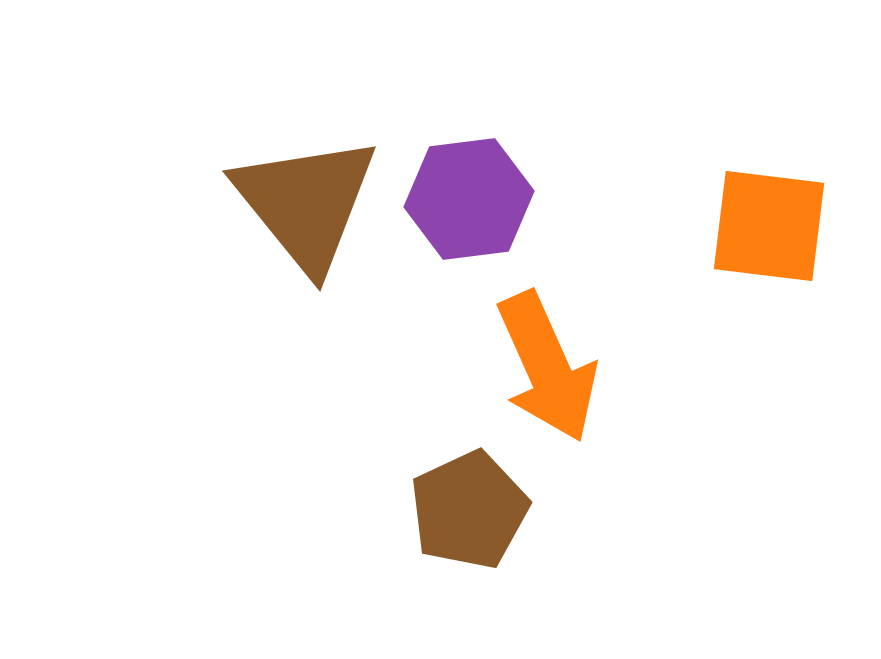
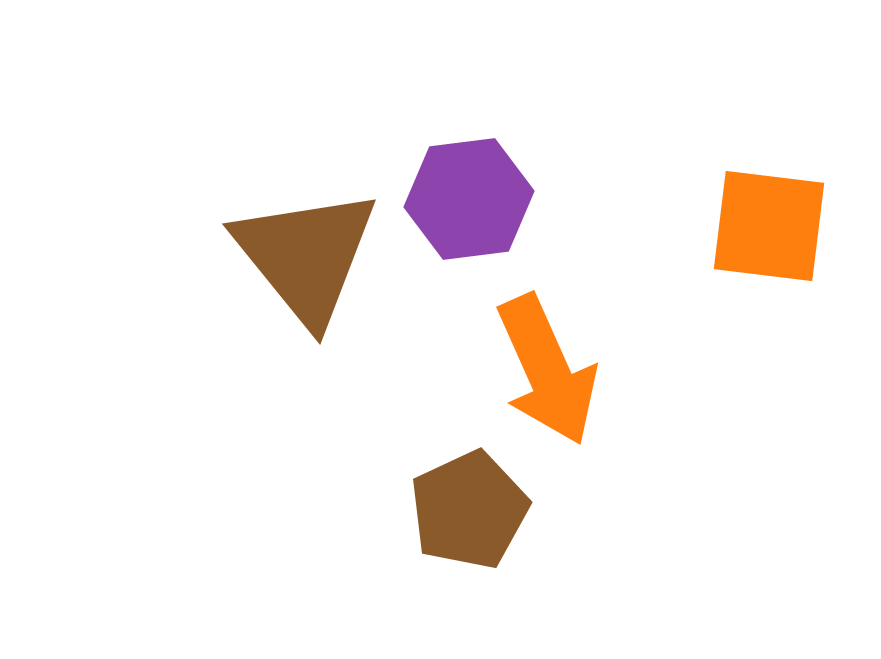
brown triangle: moved 53 px down
orange arrow: moved 3 px down
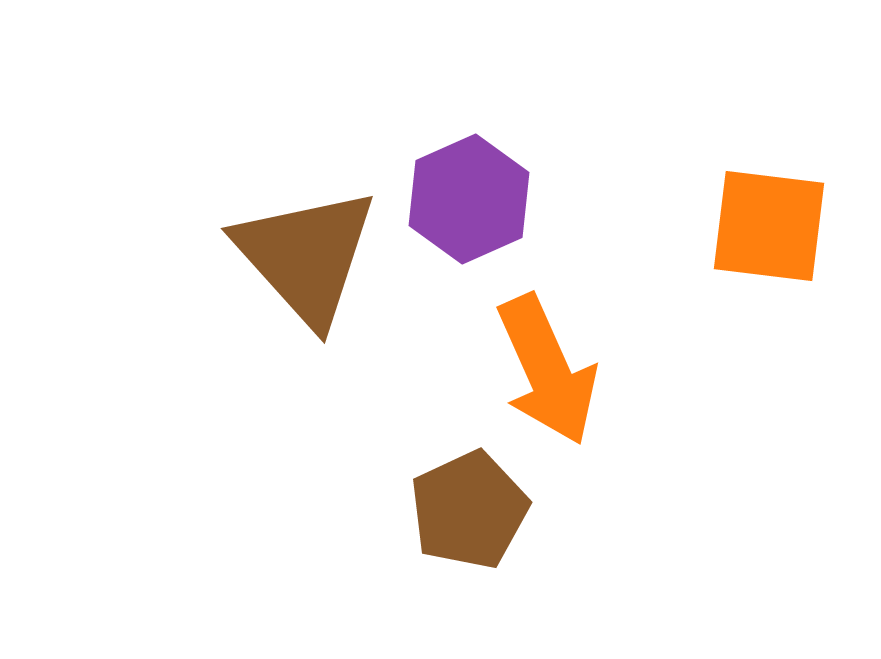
purple hexagon: rotated 17 degrees counterclockwise
brown triangle: rotated 3 degrees counterclockwise
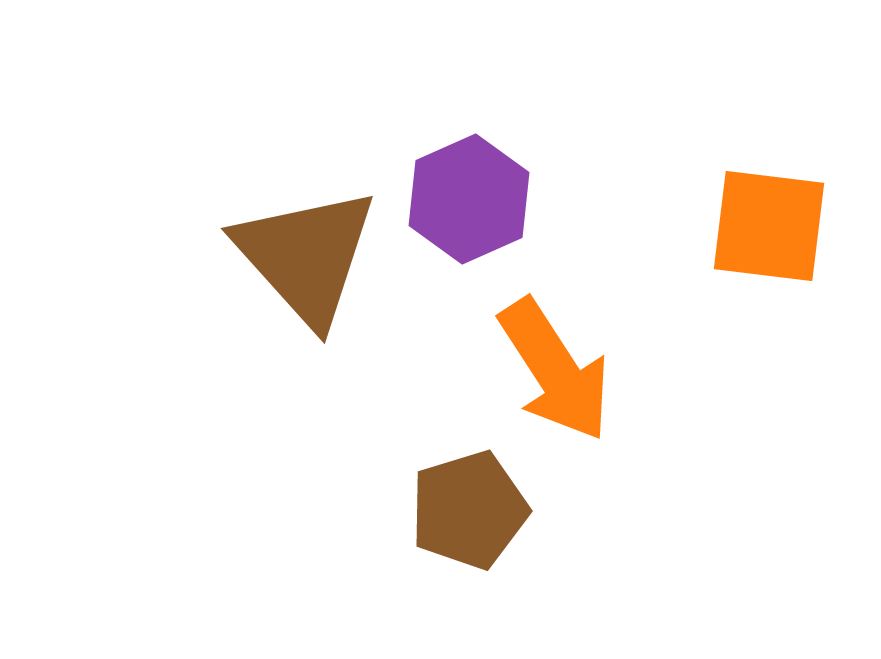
orange arrow: moved 8 px right; rotated 9 degrees counterclockwise
brown pentagon: rotated 8 degrees clockwise
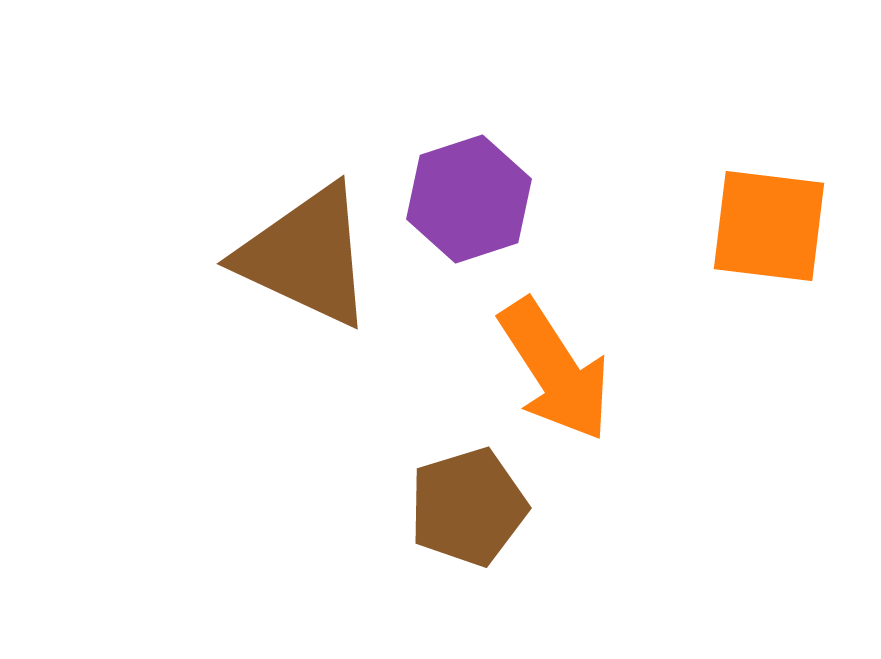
purple hexagon: rotated 6 degrees clockwise
brown triangle: rotated 23 degrees counterclockwise
brown pentagon: moved 1 px left, 3 px up
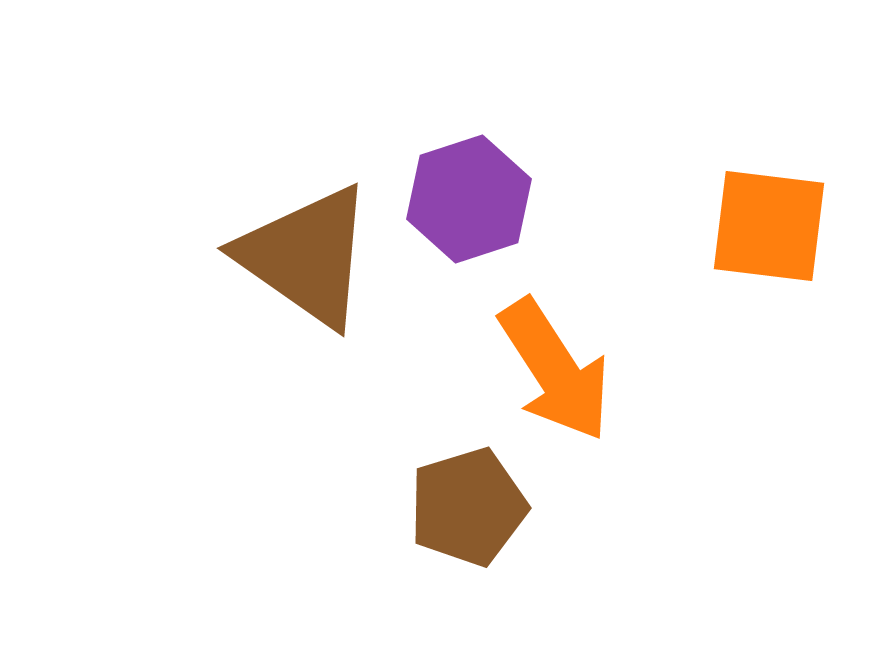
brown triangle: rotated 10 degrees clockwise
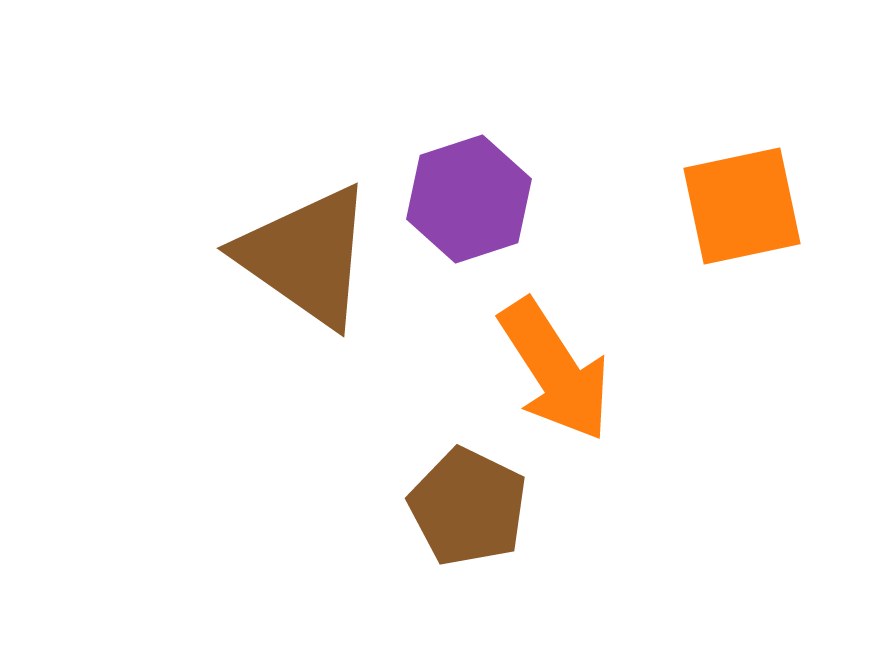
orange square: moved 27 px left, 20 px up; rotated 19 degrees counterclockwise
brown pentagon: rotated 29 degrees counterclockwise
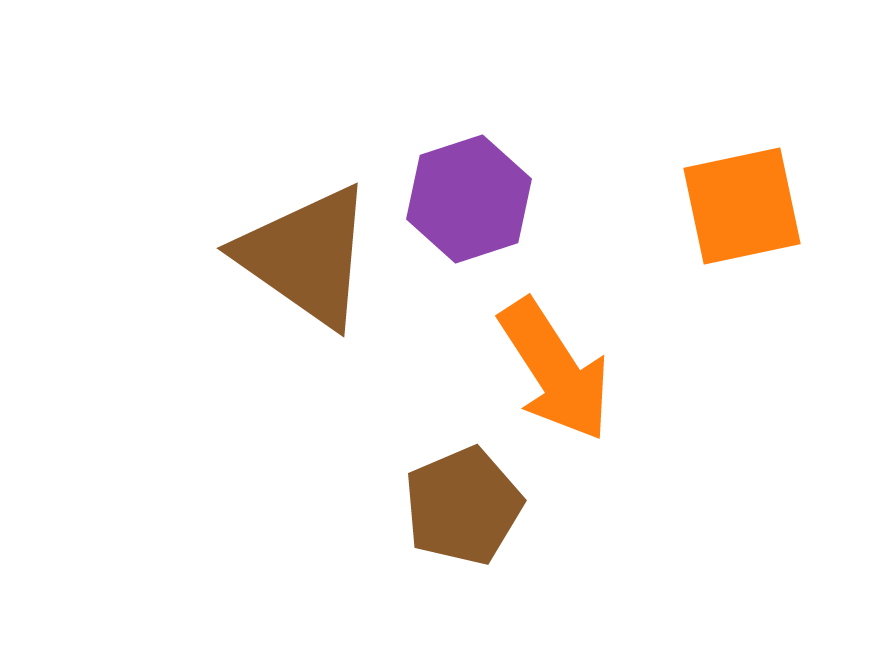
brown pentagon: moved 5 px left, 1 px up; rotated 23 degrees clockwise
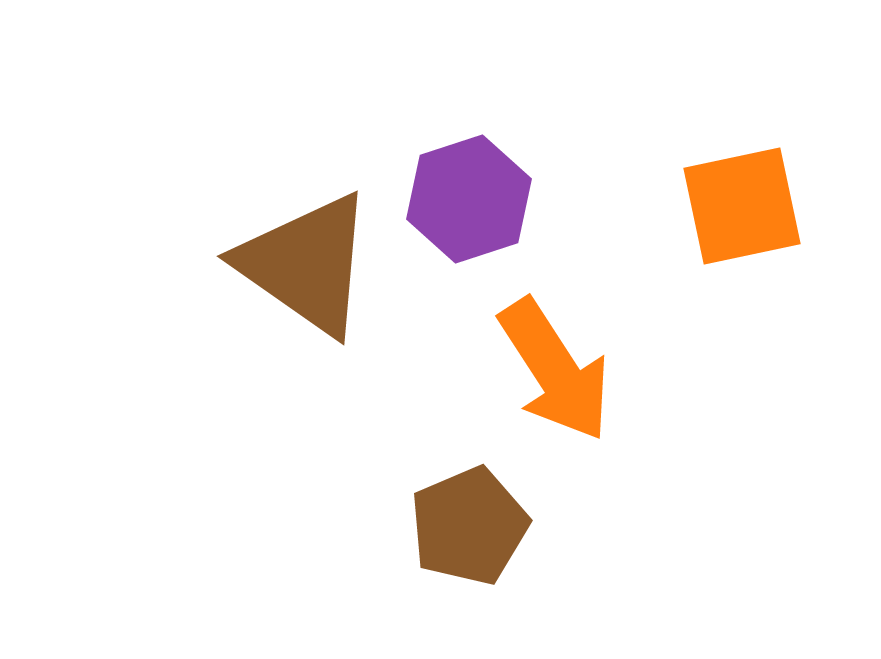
brown triangle: moved 8 px down
brown pentagon: moved 6 px right, 20 px down
